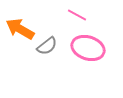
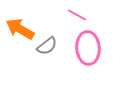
pink ellipse: rotated 68 degrees clockwise
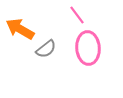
pink line: rotated 24 degrees clockwise
gray semicircle: moved 1 px left, 3 px down
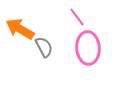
pink line: moved 2 px down
gray semicircle: moved 2 px left, 2 px up; rotated 80 degrees counterclockwise
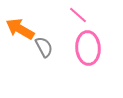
pink line: moved 1 px right, 2 px up; rotated 12 degrees counterclockwise
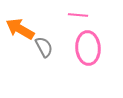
pink line: rotated 36 degrees counterclockwise
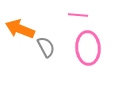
orange arrow: rotated 8 degrees counterclockwise
gray semicircle: moved 2 px right
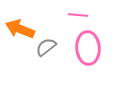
gray semicircle: rotated 100 degrees counterclockwise
